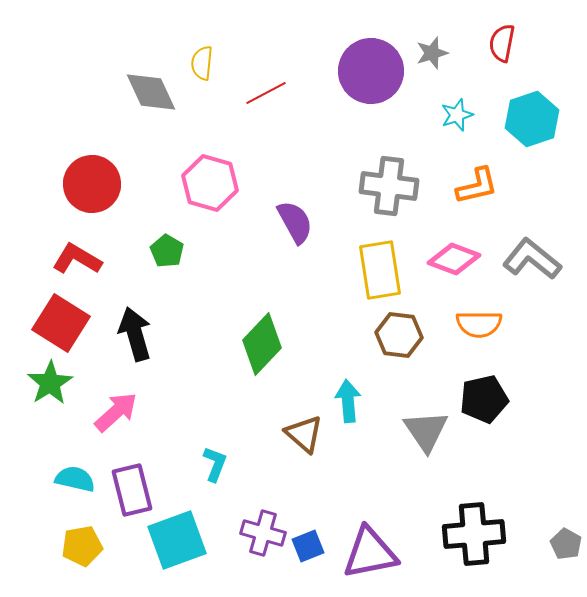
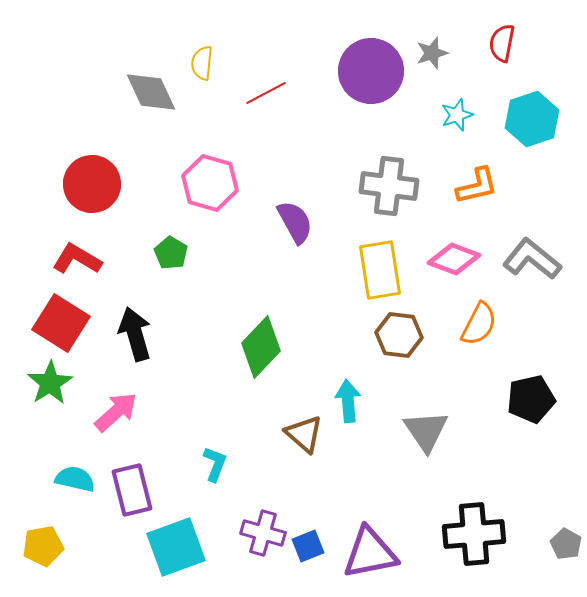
green pentagon: moved 4 px right, 2 px down
orange semicircle: rotated 63 degrees counterclockwise
green diamond: moved 1 px left, 3 px down
black pentagon: moved 47 px right
cyan square: moved 1 px left, 7 px down
yellow pentagon: moved 39 px left
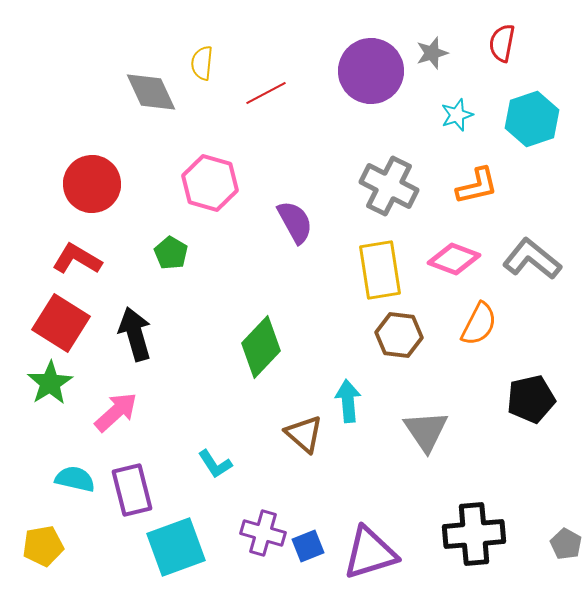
gray cross: rotated 20 degrees clockwise
cyan L-shape: rotated 126 degrees clockwise
purple triangle: rotated 6 degrees counterclockwise
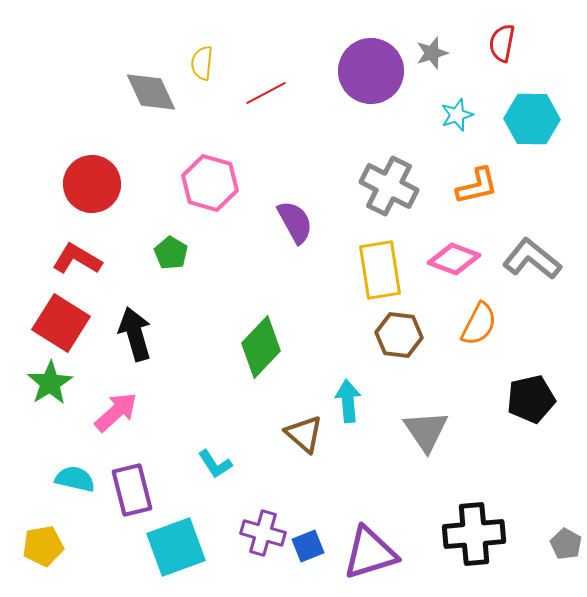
cyan hexagon: rotated 20 degrees clockwise
